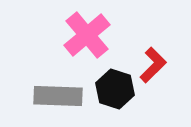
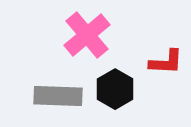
red L-shape: moved 13 px right, 3 px up; rotated 48 degrees clockwise
black hexagon: rotated 12 degrees clockwise
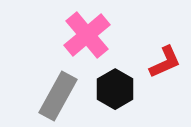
red L-shape: moved 1 px left; rotated 27 degrees counterclockwise
gray rectangle: rotated 63 degrees counterclockwise
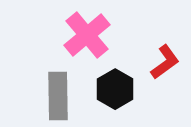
red L-shape: rotated 12 degrees counterclockwise
gray rectangle: rotated 30 degrees counterclockwise
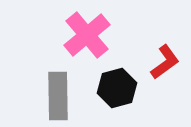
black hexagon: moved 2 px right, 1 px up; rotated 15 degrees clockwise
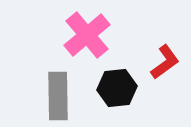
black hexagon: rotated 9 degrees clockwise
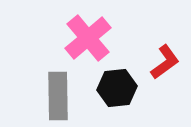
pink cross: moved 1 px right, 3 px down
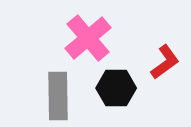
black hexagon: moved 1 px left; rotated 6 degrees clockwise
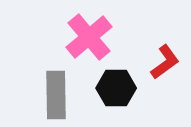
pink cross: moved 1 px right, 1 px up
gray rectangle: moved 2 px left, 1 px up
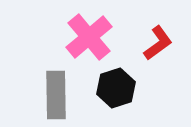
red L-shape: moved 7 px left, 19 px up
black hexagon: rotated 18 degrees counterclockwise
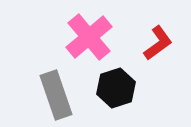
gray rectangle: rotated 18 degrees counterclockwise
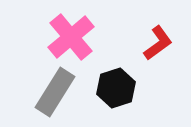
pink cross: moved 18 px left
gray rectangle: moved 1 px left, 3 px up; rotated 51 degrees clockwise
